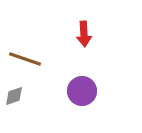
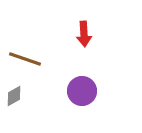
gray diamond: rotated 10 degrees counterclockwise
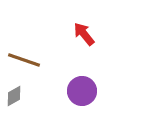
red arrow: rotated 145 degrees clockwise
brown line: moved 1 px left, 1 px down
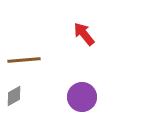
brown line: rotated 24 degrees counterclockwise
purple circle: moved 6 px down
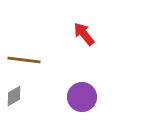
brown line: rotated 12 degrees clockwise
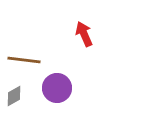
red arrow: rotated 15 degrees clockwise
purple circle: moved 25 px left, 9 px up
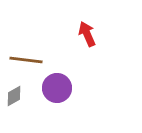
red arrow: moved 3 px right
brown line: moved 2 px right
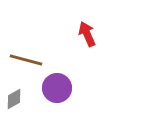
brown line: rotated 8 degrees clockwise
gray diamond: moved 3 px down
